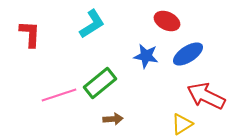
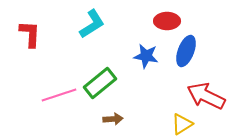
red ellipse: rotated 25 degrees counterclockwise
blue ellipse: moved 2 px left, 3 px up; rotated 36 degrees counterclockwise
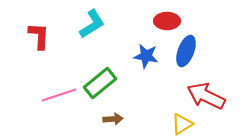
red L-shape: moved 9 px right, 2 px down
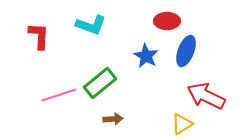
cyan L-shape: moved 1 px left, 1 px down; rotated 52 degrees clockwise
blue star: rotated 20 degrees clockwise
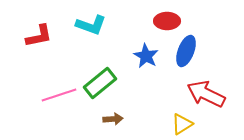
red L-shape: rotated 76 degrees clockwise
red arrow: moved 2 px up
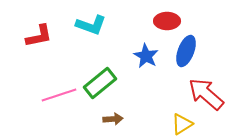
red arrow: rotated 15 degrees clockwise
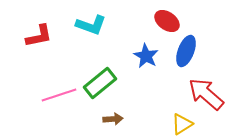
red ellipse: rotated 35 degrees clockwise
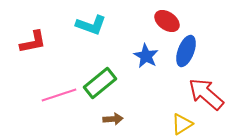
red L-shape: moved 6 px left, 6 px down
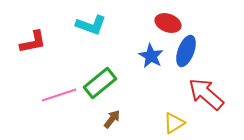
red ellipse: moved 1 px right, 2 px down; rotated 15 degrees counterclockwise
blue star: moved 5 px right
brown arrow: moved 1 px left; rotated 48 degrees counterclockwise
yellow triangle: moved 8 px left, 1 px up
